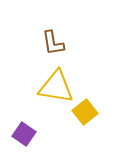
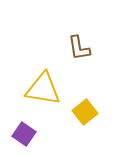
brown L-shape: moved 26 px right, 5 px down
yellow triangle: moved 13 px left, 2 px down
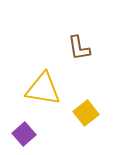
yellow square: moved 1 px right, 1 px down
purple square: rotated 15 degrees clockwise
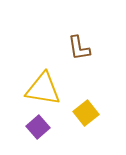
purple square: moved 14 px right, 7 px up
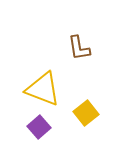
yellow triangle: rotated 12 degrees clockwise
purple square: moved 1 px right
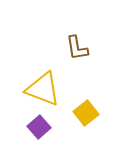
brown L-shape: moved 2 px left
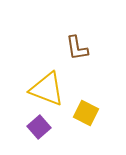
yellow triangle: moved 4 px right
yellow square: rotated 25 degrees counterclockwise
